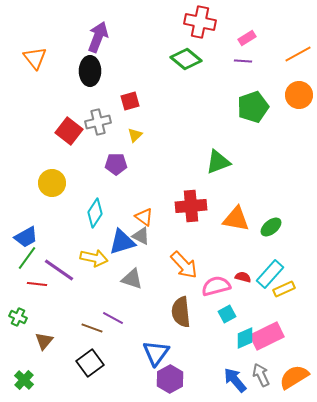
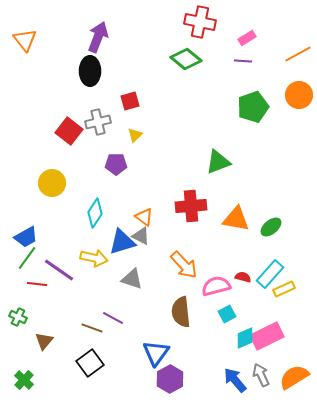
orange triangle at (35, 58): moved 10 px left, 18 px up
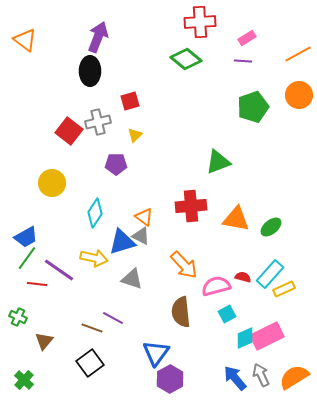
red cross at (200, 22): rotated 16 degrees counterclockwise
orange triangle at (25, 40): rotated 15 degrees counterclockwise
blue arrow at (235, 380): moved 2 px up
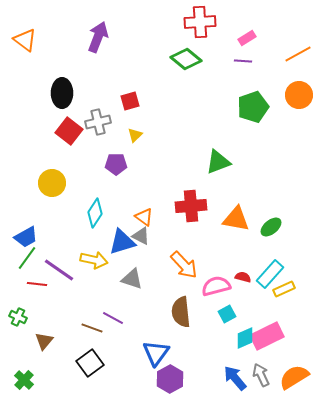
black ellipse at (90, 71): moved 28 px left, 22 px down
yellow arrow at (94, 258): moved 2 px down
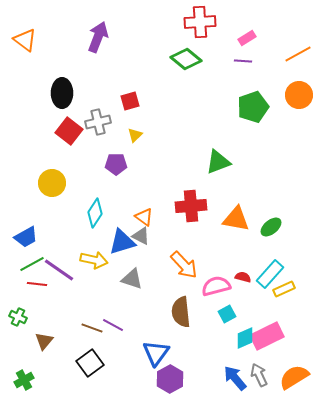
green line at (27, 258): moved 5 px right, 6 px down; rotated 25 degrees clockwise
purple line at (113, 318): moved 7 px down
gray arrow at (261, 375): moved 2 px left
green cross at (24, 380): rotated 18 degrees clockwise
